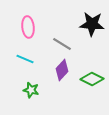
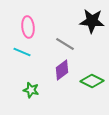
black star: moved 3 px up
gray line: moved 3 px right
cyan line: moved 3 px left, 7 px up
purple diamond: rotated 10 degrees clockwise
green diamond: moved 2 px down
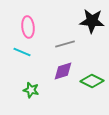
gray line: rotated 48 degrees counterclockwise
purple diamond: moved 1 px right, 1 px down; rotated 20 degrees clockwise
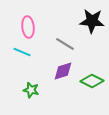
gray line: rotated 48 degrees clockwise
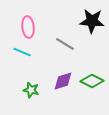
purple diamond: moved 10 px down
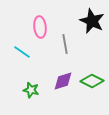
black star: rotated 20 degrees clockwise
pink ellipse: moved 12 px right
gray line: rotated 48 degrees clockwise
cyan line: rotated 12 degrees clockwise
